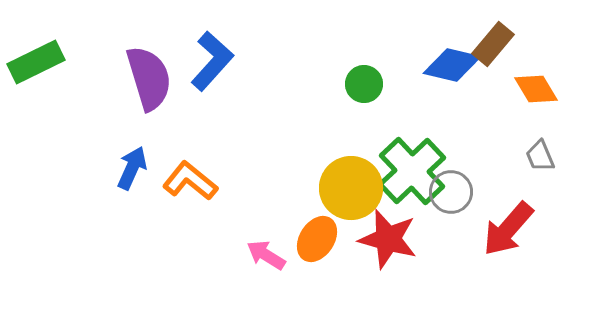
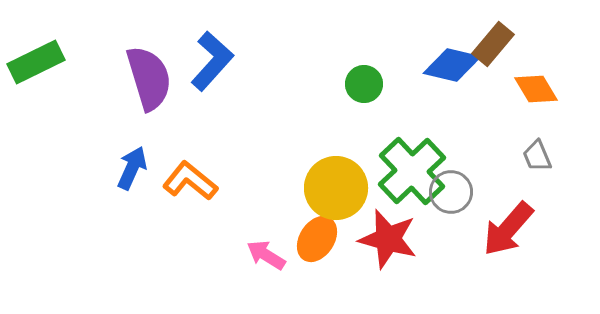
gray trapezoid: moved 3 px left
yellow circle: moved 15 px left
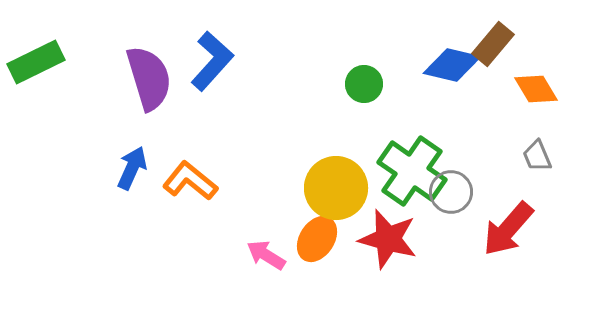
green cross: rotated 12 degrees counterclockwise
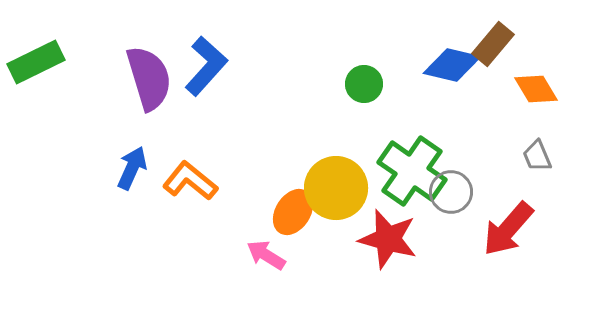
blue L-shape: moved 6 px left, 5 px down
orange ellipse: moved 24 px left, 27 px up
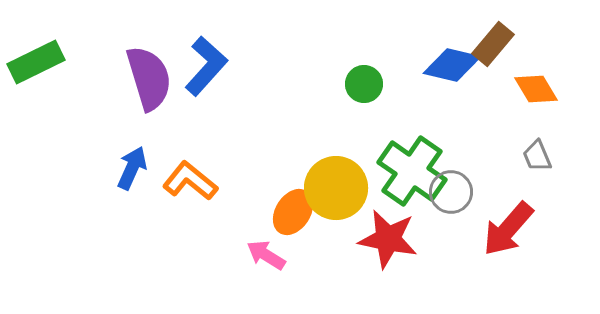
red star: rotated 4 degrees counterclockwise
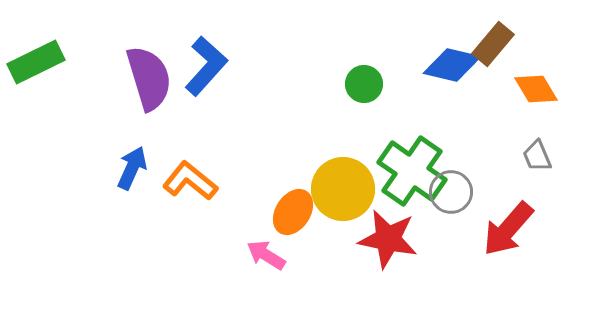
yellow circle: moved 7 px right, 1 px down
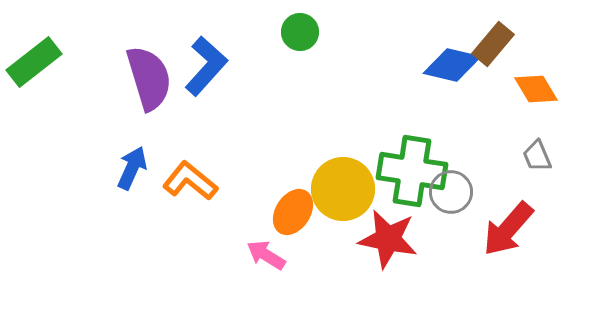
green rectangle: moved 2 px left; rotated 12 degrees counterclockwise
green circle: moved 64 px left, 52 px up
green cross: rotated 26 degrees counterclockwise
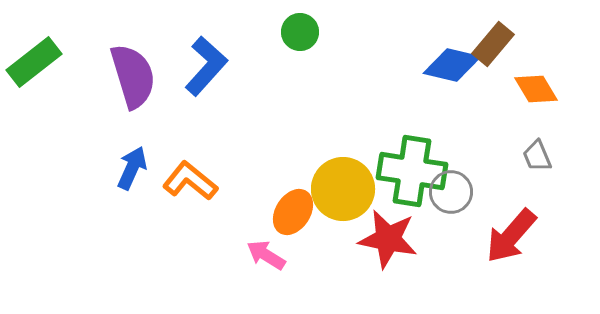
purple semicircle: moved 16 px left, 2 px up
red arrow: moved 3 px right, 7 px down
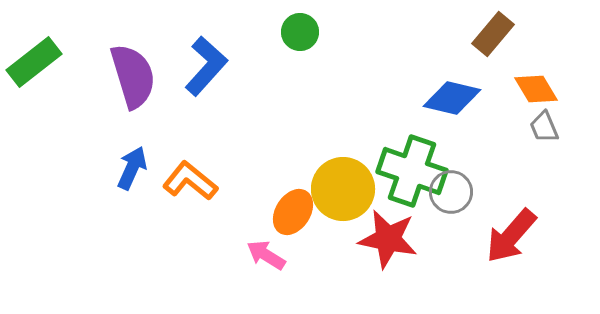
brown rectangle: moved 10 px up
blue diamond: moved 33 px down
gray trapezoid: moved 7 px right, 29 px up
green cross: rotated 10 degrees clockwise
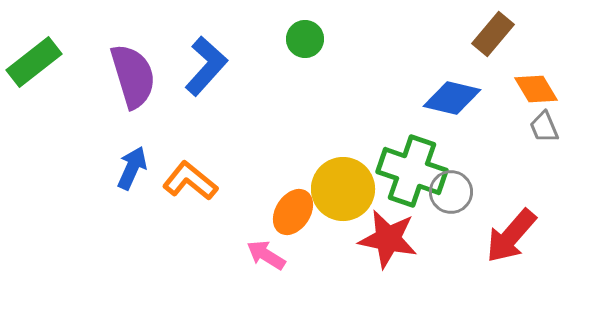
green circle: moved 5 px right, 7 px down
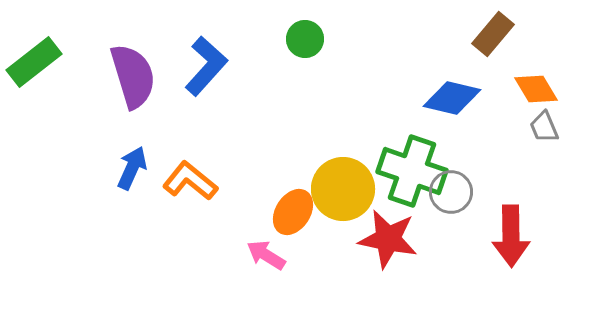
red arrow: rotated 42 degrees counterclockwise
